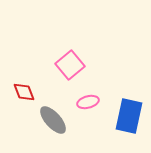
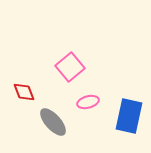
pink square: moved 2 px down
gray ellipse: moved 2 px down
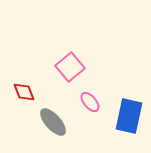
pink ellipse: moved 2 px right; rotated 65 degrees clockwise
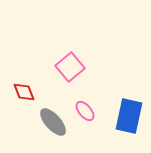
pink ellipse: moved 5 px left, 9 px down
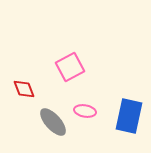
pink square: rotated 12 degrees clockwise
red diamond: moved 3 px up
pink ellipse: rotated 40 degrees counterclockwise
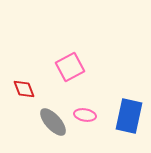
pink ellipse: moved 4 px down
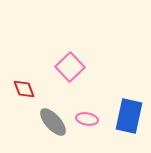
pink square: rotated 16 degrees counterclockwise
pink ellipse: moved 2 px right, 4 px down
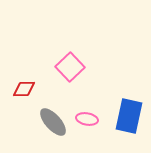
red diamond: rotated 70 degrees counterclockwise
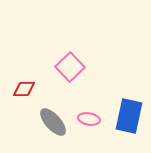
pink ellipse: moved 2 px right
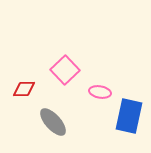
pink square: moved 5 px left, 3 px down
pink ellipse: moved 11 px right, 27 px up
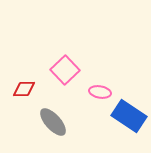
blue rectangle: rotated 68 degrees counterclockwise
